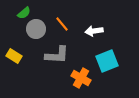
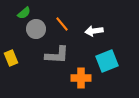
yellow rectangle: moved 3 px left, 2 px down; rotated 35 degrees clockwise
orange cross: rotated 30 degrees counterclockwise
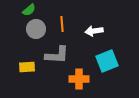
green semicircle: moved 5 px right, 3 px up
orange line: rotated 35 degrees clockwise
yellow rectangle: moved 16 px right, 9 px down; rotated 70 degrees counterclockwise
orange cross: moved 2 px left, 1 px down
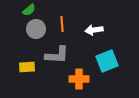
white arrow: moved 1 px up
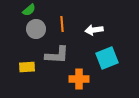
cyan square: moved 3 px up
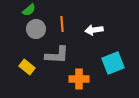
cyan square: moved 6 px right, 5 px down
yellow rectangle: rotated 42 degrees clockwise
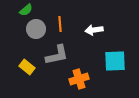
green semicircle: moved 3 px left
orange line: moved 2 px left
gray L-shape: rotated 15 degrees counterclockwise
cyan square: moved 2 px right, 2 px up; rotated 20 degrees clockwise
orange cross: rotated 18 degrees counterclockwise
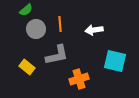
cyan square: rotated 15 degrees clockwise
